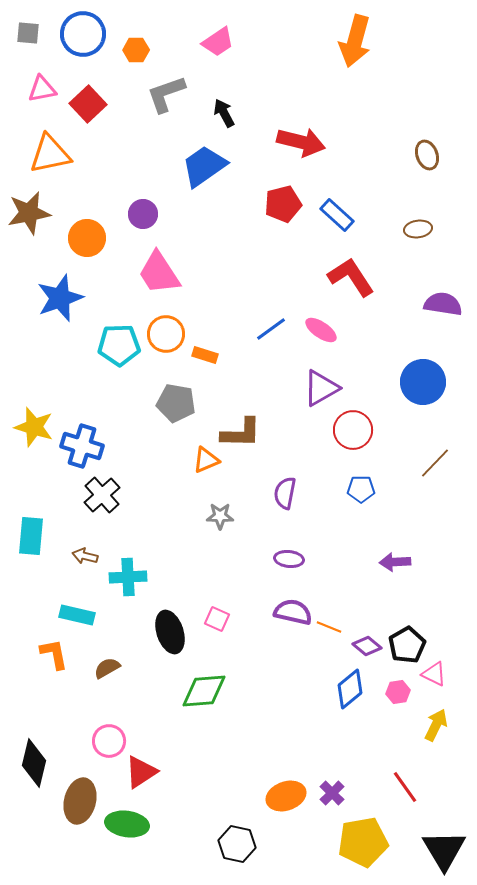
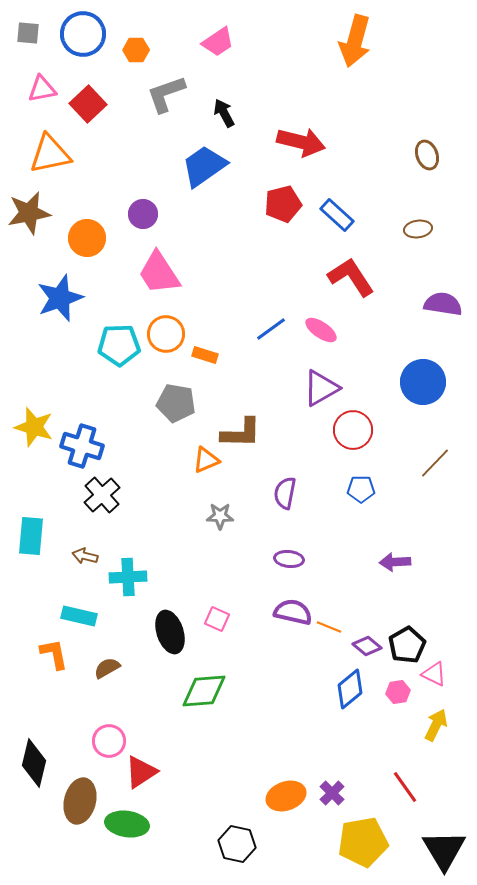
cyan rectangle at (77, 615): moved 2 px right, 1 px down
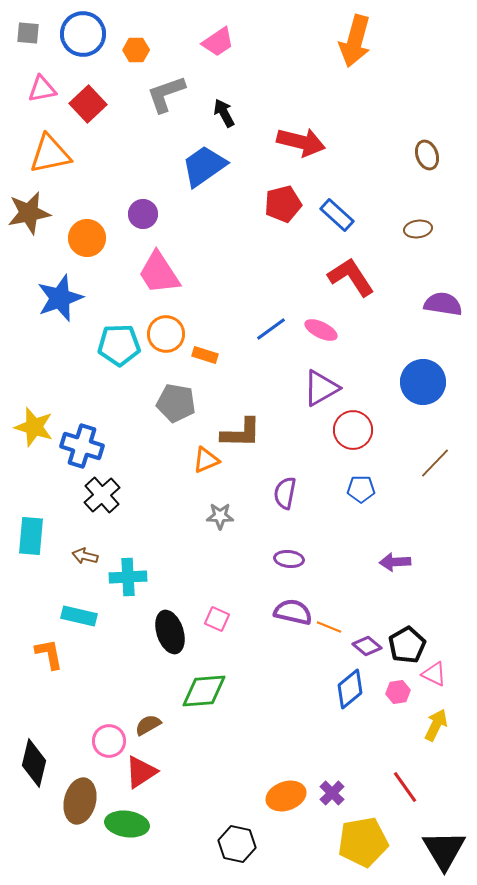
pink ellipse at (321, 330): rotated 8 degrees counterclockwise
orange L-shape at (54, 654): moved 5 px left
brown semicircle at (107, 668): moved 41 px right, 57 px down
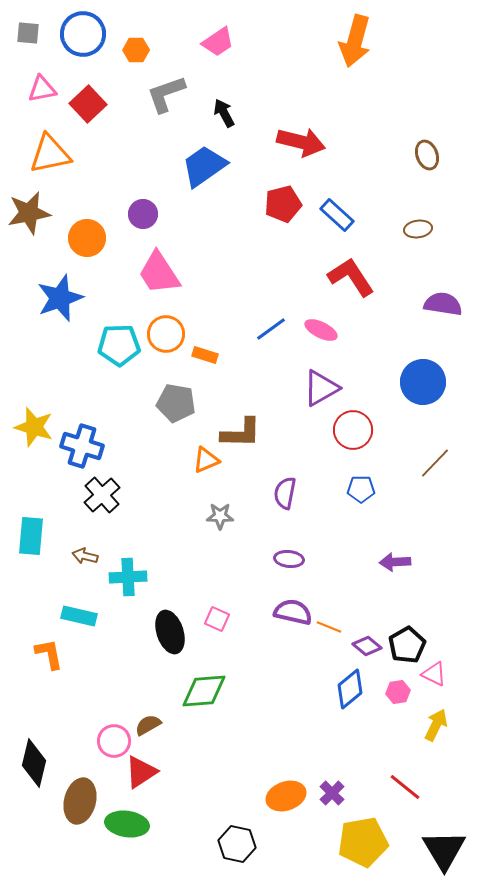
pink circle at (109, 741): moved 5 px right
red line at (405, 787): rotated 16 degrees counterclockwise
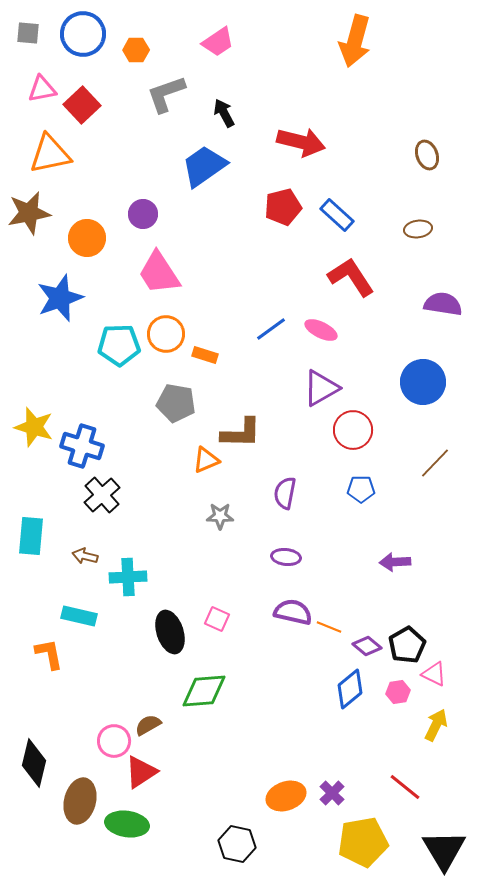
red square at (88, 104): moved 6 px left, 1 px down
red pentagon at (283, 204): moved 3 px down
purple ellipse at (289, 559): moved 3 px left, 2 px up
